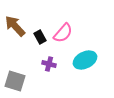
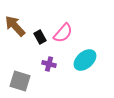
cyan ellipse: rotated 15 degrees counterclockwise
gray square: moved 5 px right
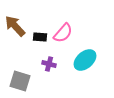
black rectangle: rotated 56 degrees counterclockwise
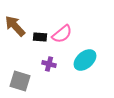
pink semicircle: moved 1 px left, 1 px down; rotated 10 degrees clockwise
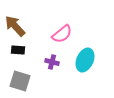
black rectangle: moved 22 px left, 13 px down
cyan ellipse: rotated 25 degrees counterclockwise
purple cross: moved 3 px right, 2 px up
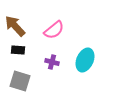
pink semicircle: moved 8 px left, 4 px up
